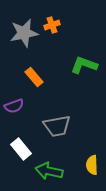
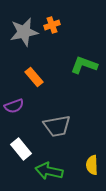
gray star: moved 1 px up
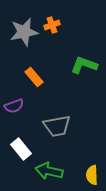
yellow semicircle: moved 10 px down
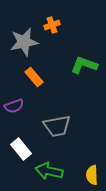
gray star: moved 10 px down
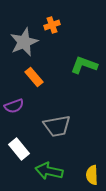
gray star: rotated 12 degrees counterclockwise
white rectangle: moved 2 px left
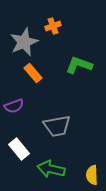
orange cross: moved 1 px right, 1 px down
green L-shape: moved 5 px left
orange rectangle: moved 1 px left, 4 px up
green arrow: moved 2 px right, 2 px up
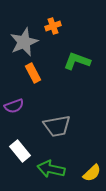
green L-shape: moved 2 px left, 4 px up
orange rectangle: rotated 12 degrees clockwise
white rectangle: moved 1 px right, 2 px down
yellow semicircle: moved 2 px up; rotated 132 degrees counterclockwise
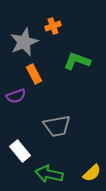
orange rectangle: moved 1 px right, 1 px down
purple semicircle: moved 2 px right, 10 px up
green arrow: moved 2 px left, 5 px down
